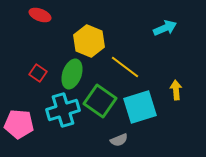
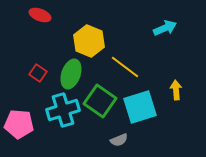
green ellipse: moved 1 px left
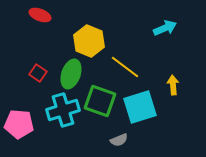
yellow arrow: moved 3 px left, 5 px up
green square: rotated 16 degrees counterclockwise
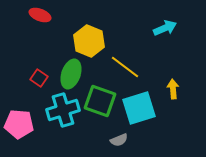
red square: moved 1 px right, 5 px down
yellow arrow: moved 4 px down
cyan square: moved 1 px left, 1 px down
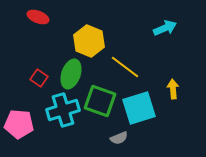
red ellipse: moved 2 px left, 2 px down
gray semicircle: moved 2 px up
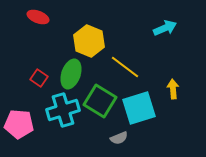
green square: rotated 12 degrees clockwise
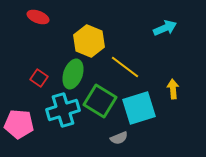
green ellipse: moved 2 px right
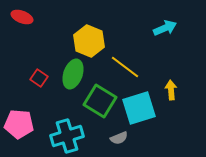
red ellipse: moved 16 px left
yellow arrow: moved 2 px left, 1 px down
cyan cross: moved 4 px right, 26 px down
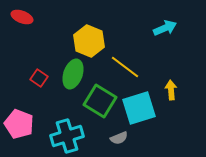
pink pentagon: rotated 16 degrees clockwise
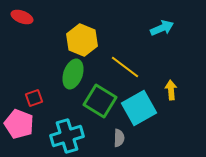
cyan arrow: moved 3 px left
yellow hexagon: moved 7 px left, 1 px up
red square: moved 5 px left, 20 px down; rotated 36 degrees clockwise
cyan square: rotated 12 degrees counterclockwise
gray semicircle: rotated 66 degrees counterclockwise
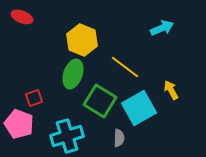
yellow arrow: rotated 24 degrees counterclockwise
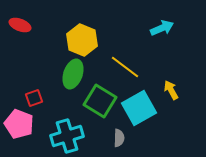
red ellipse: moved 2 px left, 8 px down
